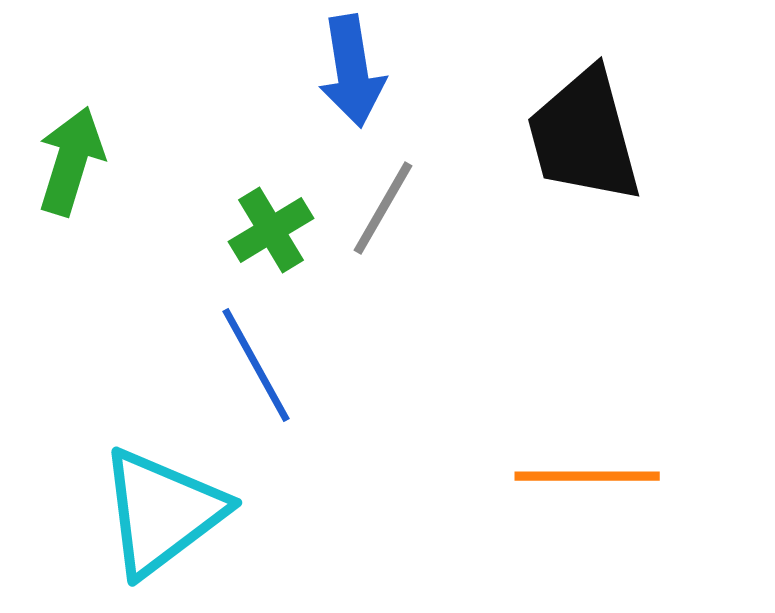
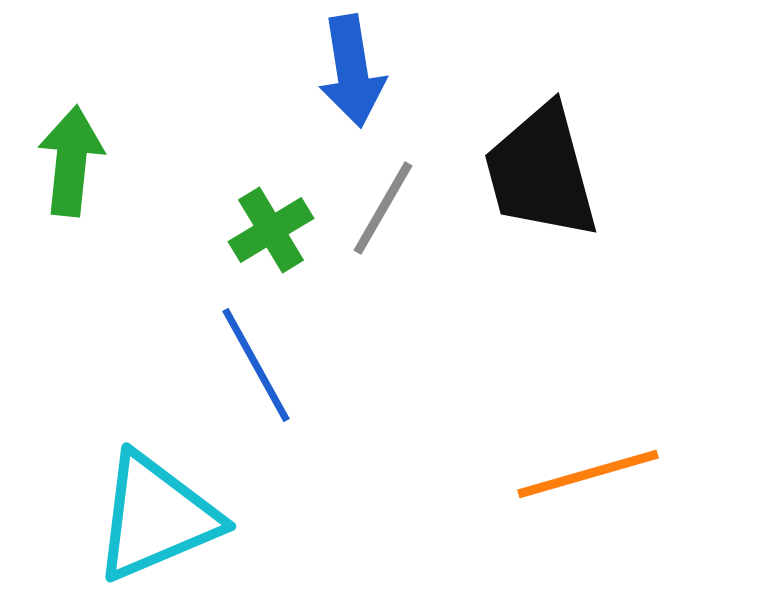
black trapezoid: moved 43 px left, 36 px down
green arrow: rotated 11 degrees counterclockwise
orange line: moved 1 px right, 2 px up; rotated 16 degrees counterclockwise
cyan triangle: moved 6 px left, 5 px down; rotated 14 degrees clockwise
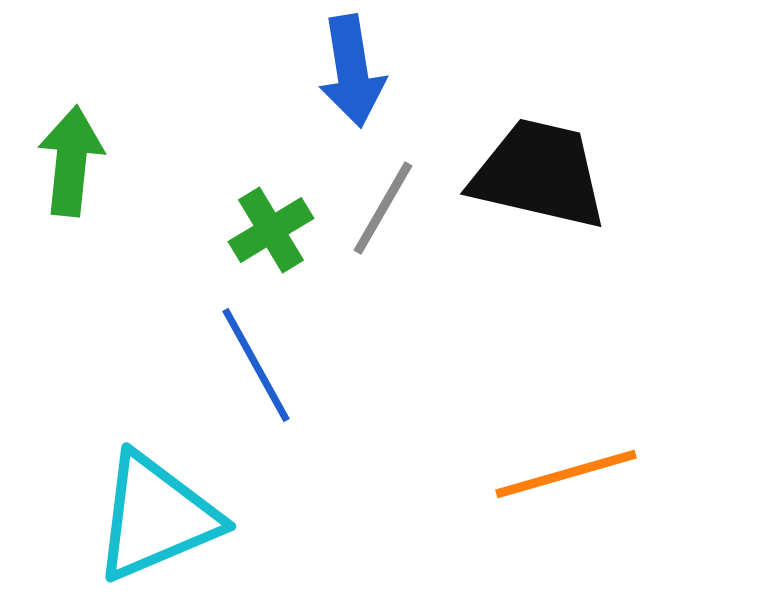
black trapezoid: moved 2 px left, 2 px down; rotated 118 degrees clockwise
orange line: moved 22 px left
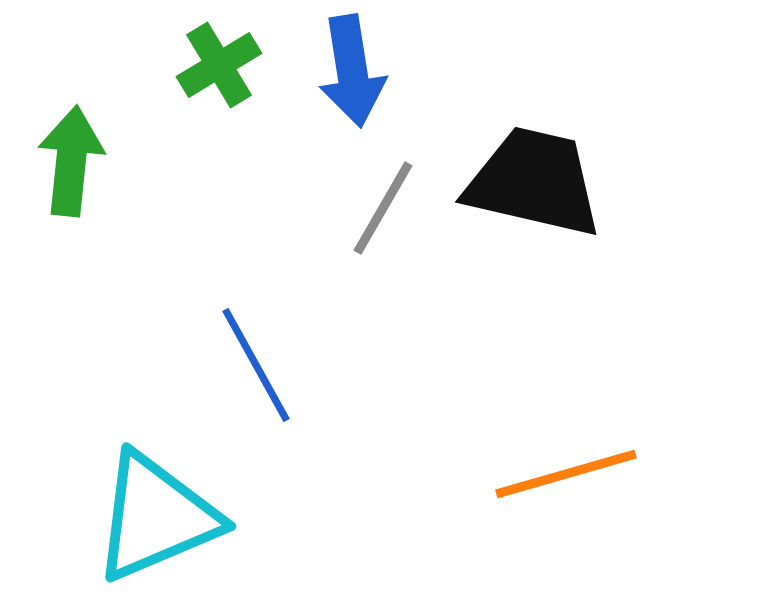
black trapezoid: moved 5 px left, 8 px down
green cross: moved 52 px left, 165 px up
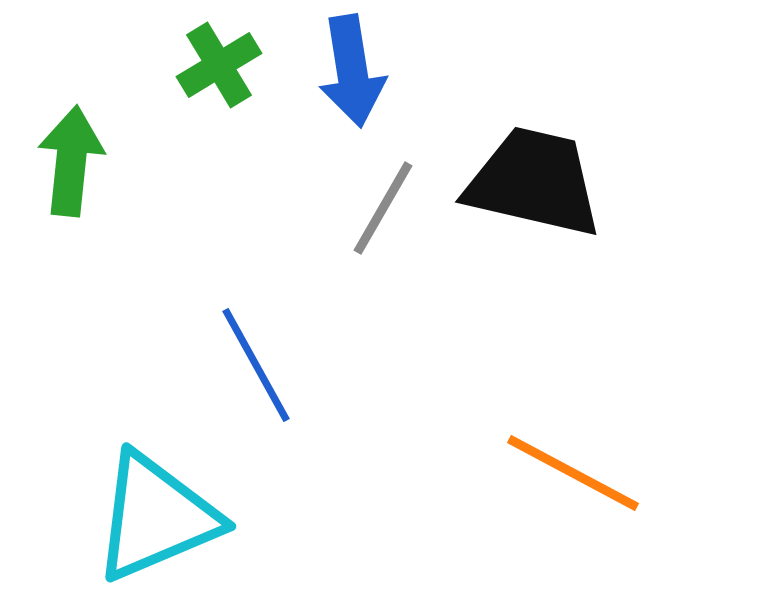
orange line: moved 7 px right, 1 px up; rotated 44 degrees clockwise
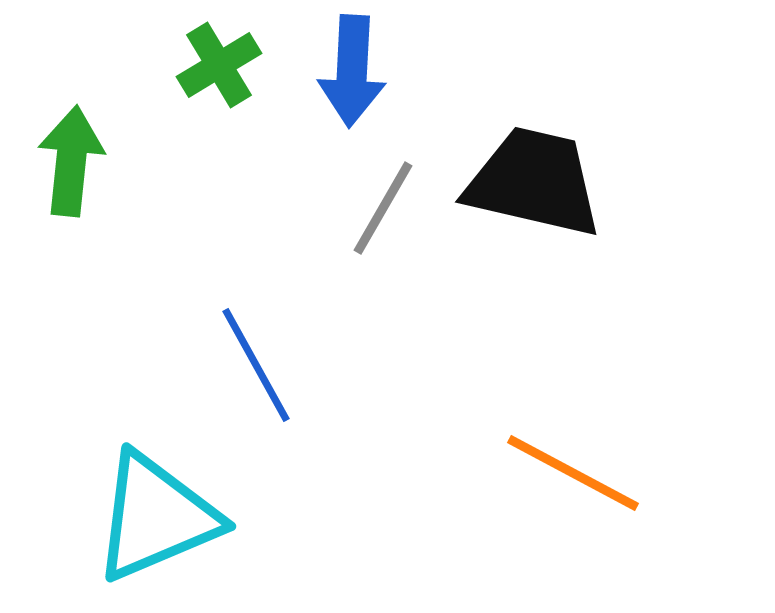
blue arrow: rotated 12 degrees clockwise
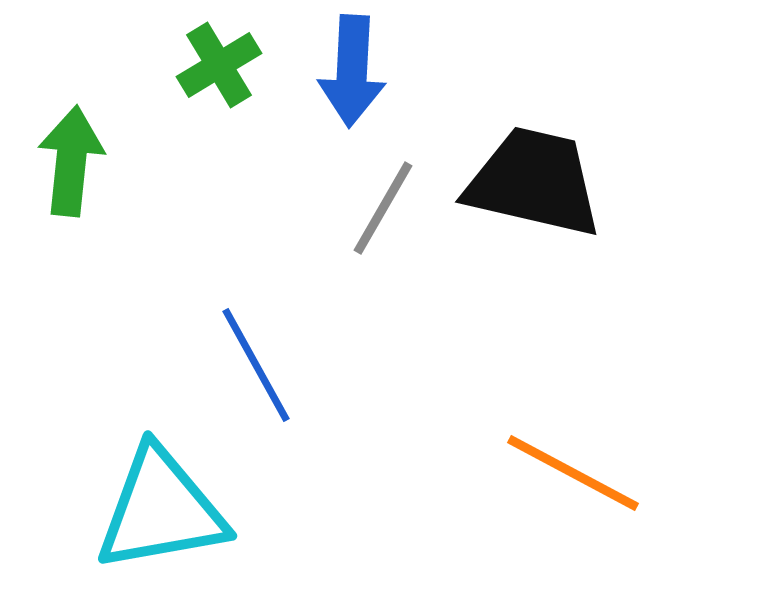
cyan triangle: moved 5 px right, 7 px up; rotated 13 degrees clockwise
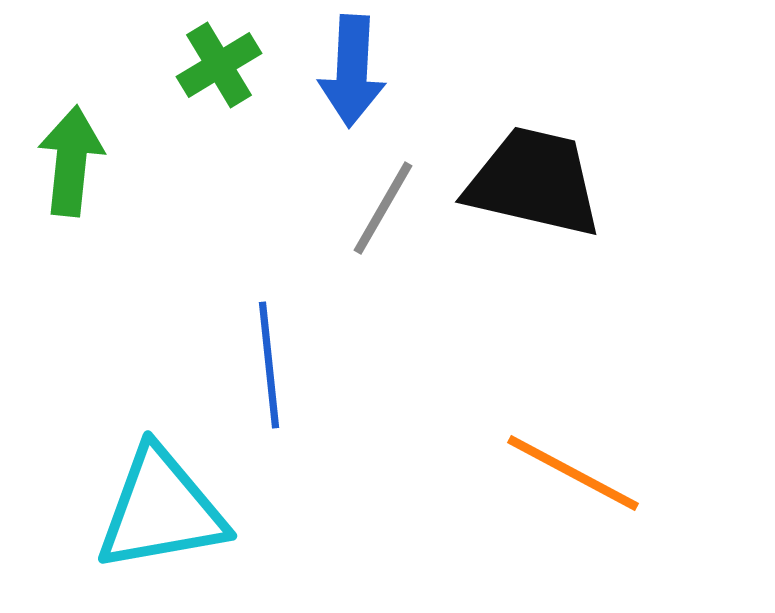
blue line: moved 13 px right; rotated 23 degrees clockwise
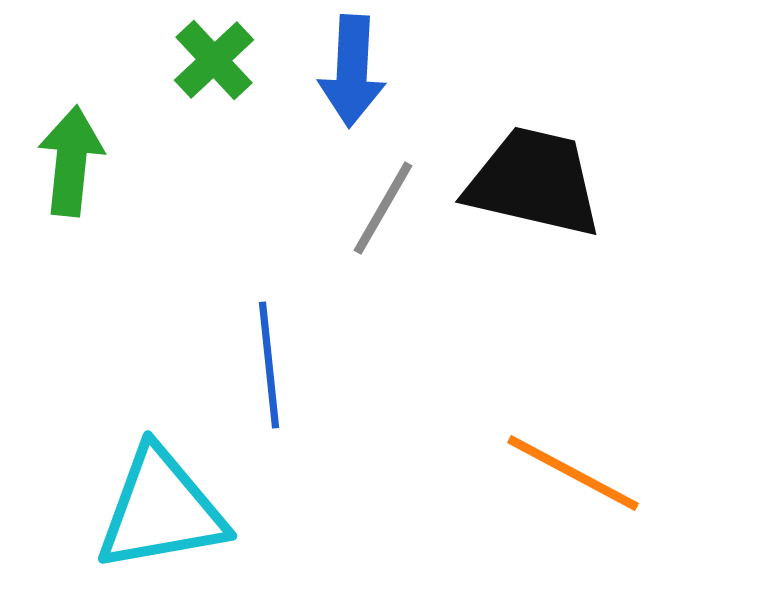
green cross: moved 5 px left, 5 px up; rotated 12 degrees counterclockwise
